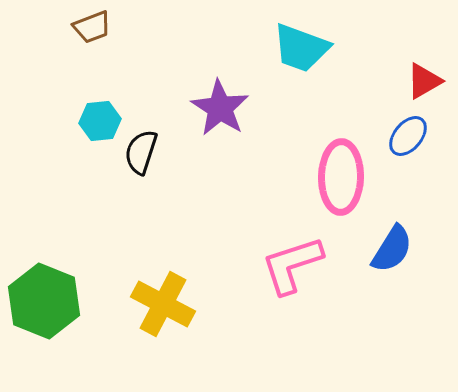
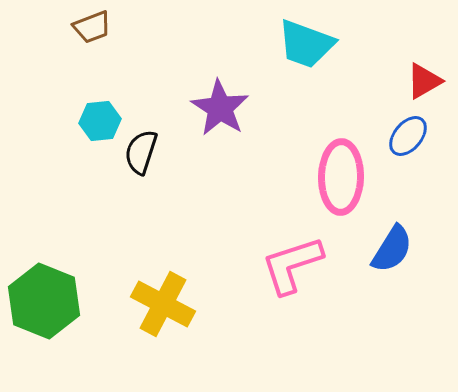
cyan trapezoid: moved 5 px right, 4 px up
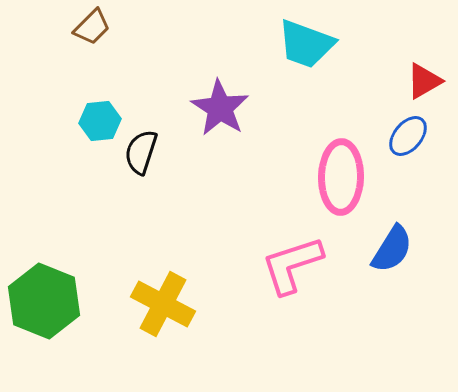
brown trapezoid: rotated 24 degrees counterclockwise
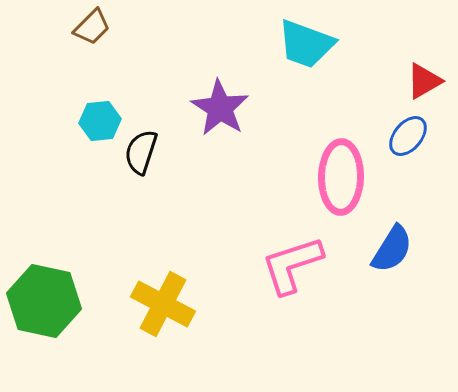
green hexagon: rotated 10 degrees counterclockwise
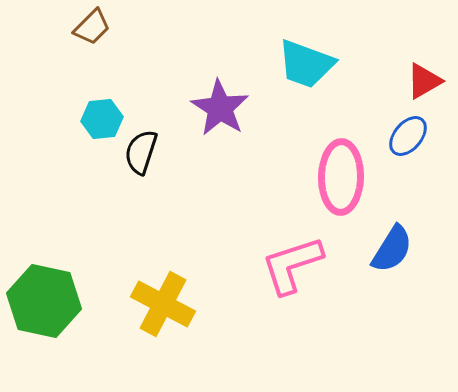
cyan trapezoid: moved 20 px down
cyan hexagon: moved 2 px right, 2 px up
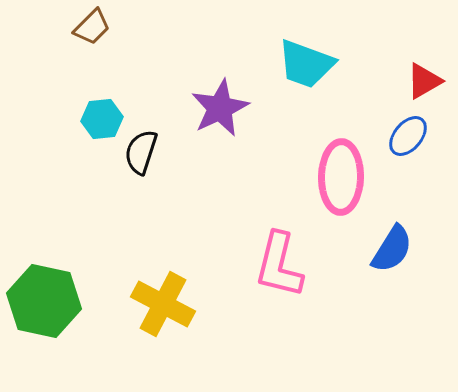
purple star: rotated 14 degrees clockwise
pink L-shape: moved 13 px left; rotated 58 degrees counterclockwise
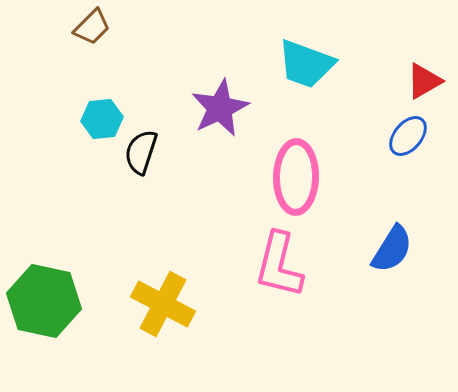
pink ellipse: moved 45 px left
